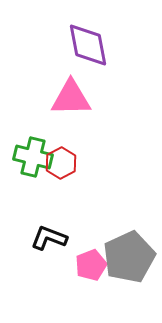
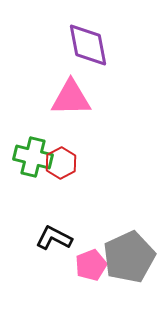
black L-shape: moved 5 px right; rotated 6 degrees clockwise
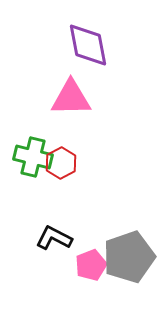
gray pentagon: rotated 6 degrees clockwise
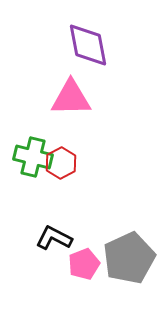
gray pentagon: moved 1 px down; rotated 6 degrees counterclockwise
pink pentagon: moved 7 px left, 1 px up
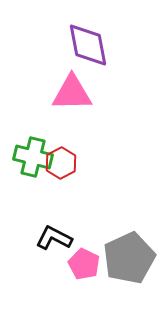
pink triangle: moved 1 px right, 5 px up
pink pentagon: rotated 24 degrees counterclockwise
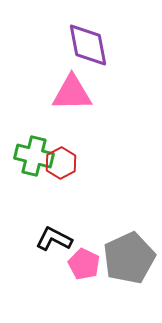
green cross: moved 1 px right, 1 px up
black L-shape: moved 1 px down
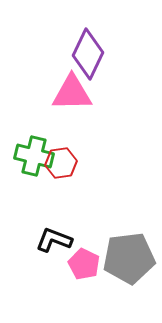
purple diamond: moved 9 px down; rotated 36 degrees clockwise
red hexagon: rotated 20 degrees clockwise
black L-shape: moved 1 px down; rotated 6 degrees counterclockwise
gray pentagon: rotated 18 degrees clockwise
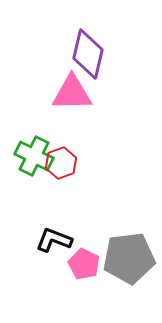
purple diamond: rotated 12 degrees counterclockwise
green cross: rotated 12 degrees clockwise
red hexagon: rotated 12 degrees counterclockwise
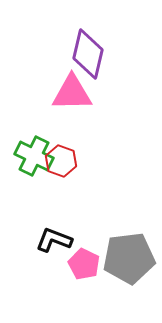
red hexagon: moved 2 px up; rotated 20 degrees counterclockwise
